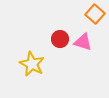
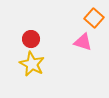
orange square: moved 1 px left, 4 px down
red circle: moved 29 px left
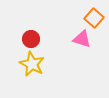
pink triangle: moved 1 px left, 3 px up
